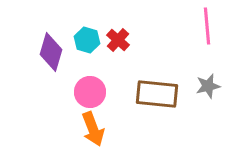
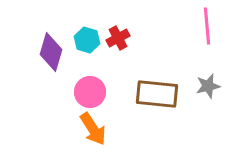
red cross: moved 2 px up; rotated 20 degrees clockwise
orange arrow: rotated 12 degrees counterclockwise
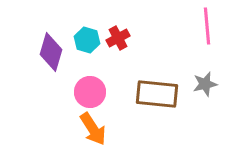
gray star: moved 3 px left, 2 px up
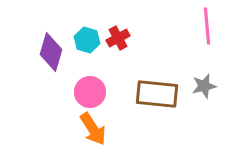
gray star: moved 1 px left, 2 px down
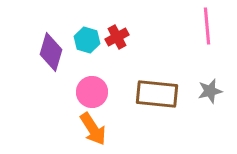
red cross: moved 1 px left, 1 px up
gray star: moved 6 px right, 5 px down
pink circle: moved 2 px right
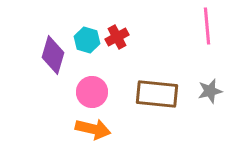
purple diamond: moved 2 px right, 3 px down
orange arrow: rotated 44 degrees counterclockwise
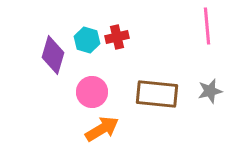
red cross: rotated 15 degrees clockwise
orange arrow: moved 9 px right; rotated 44 degrees counterclockwise
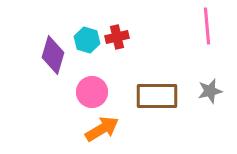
brown rectangle: moved 2 px down; rotated 6 degrees counterclockwise
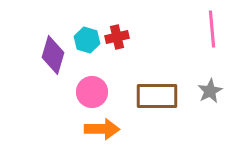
pink line: moved 5 px right, 3 px down
gray star: rotated 15 degrees counterclockwise
orange arrow: rotated 32 degrees clockwise
